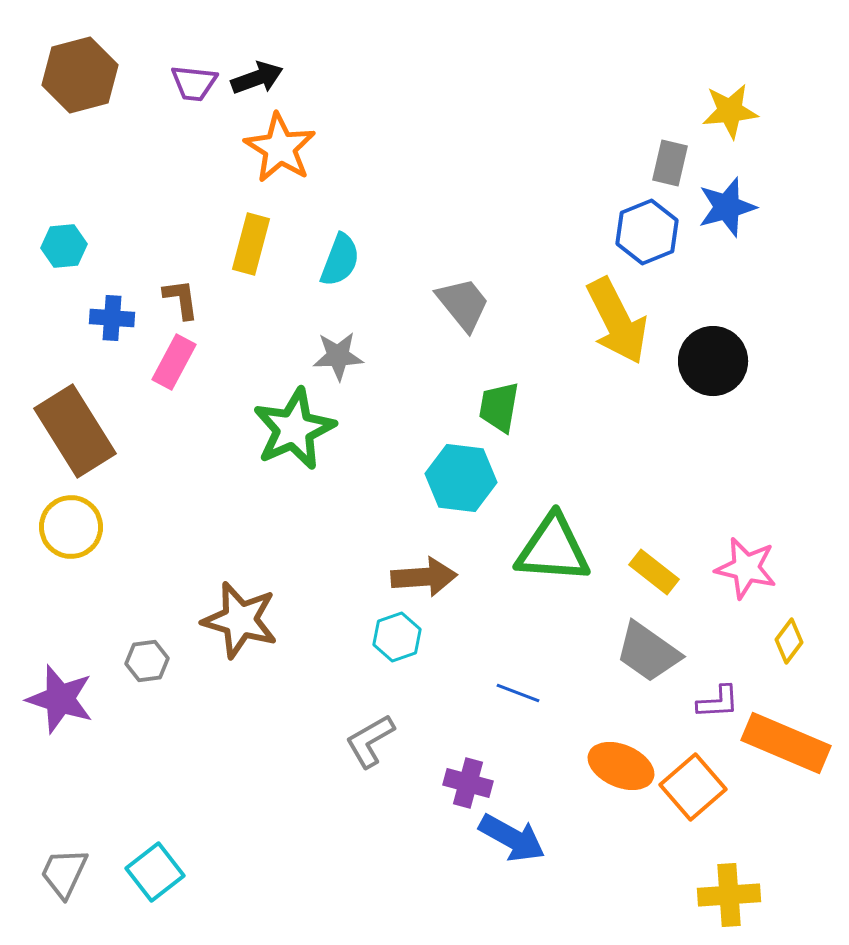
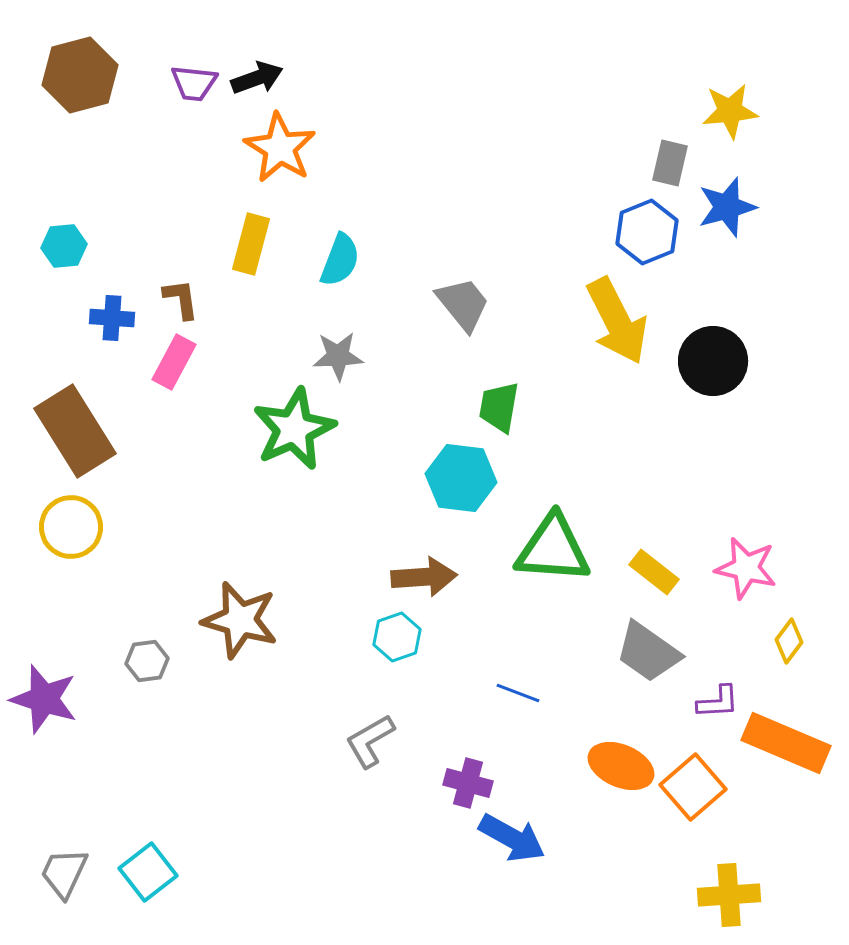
purple star at (60, 699): moved 16 px left
cyan square at (155, 872): moved 7 px left
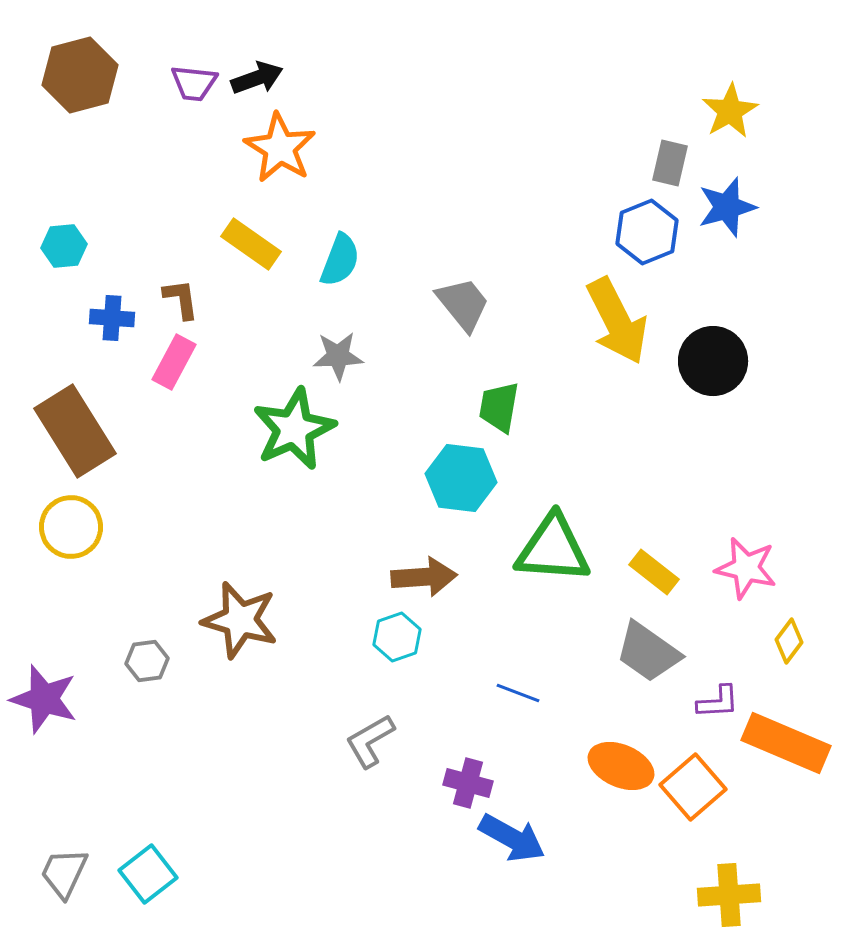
yellow star at (730, 111): rotated 24 degrees counterclockwise
yellow rectangle at (251, 244): rotated 70 degrees counterclockwise
cyan square at (148, 872): moved 2 px down
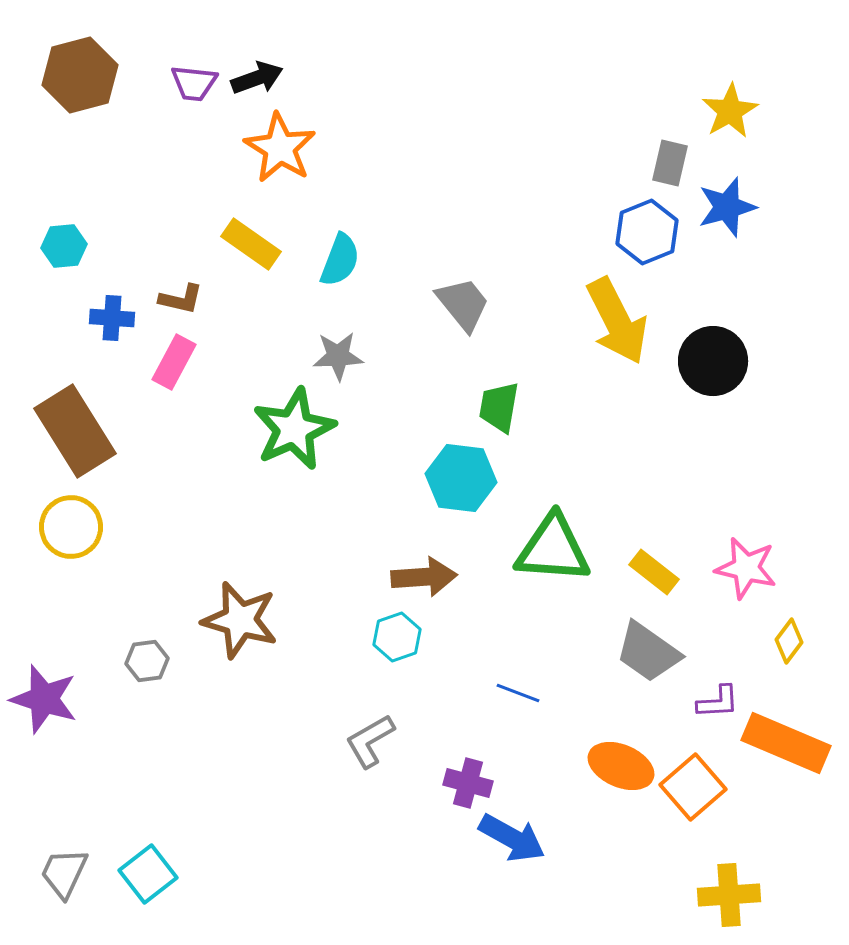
brown L-shape at (181, 299): rotated 111 degrees clockwise
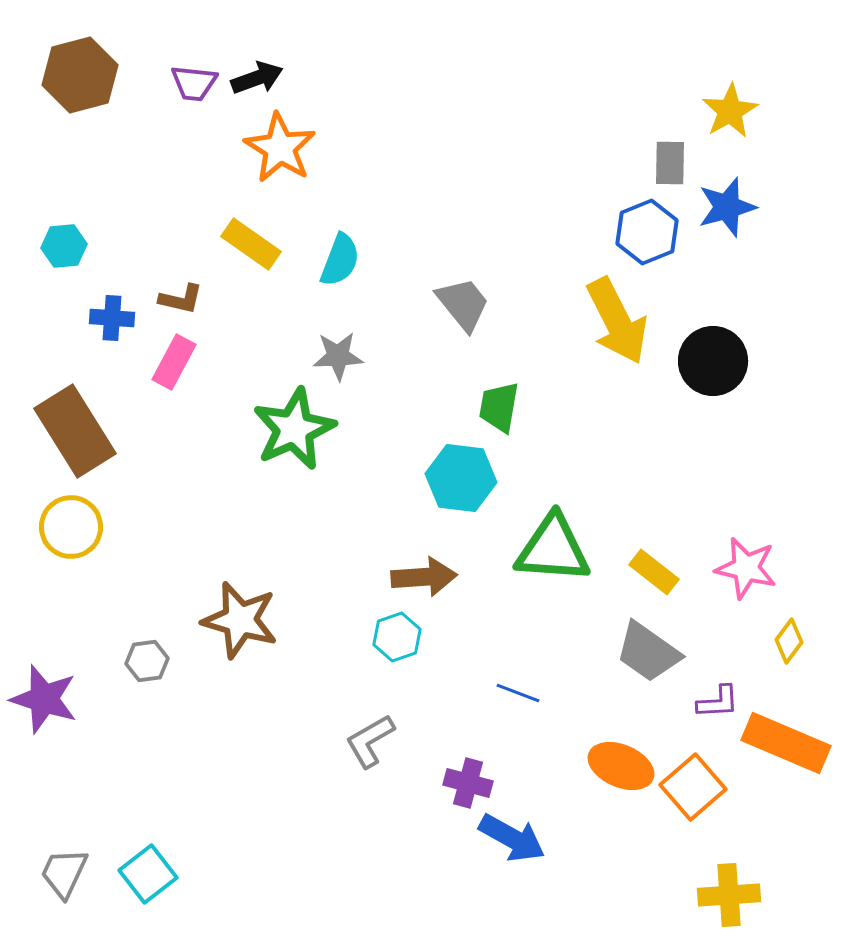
gray rectangle at (670, 163): rotated 12 degrees counterclockwise
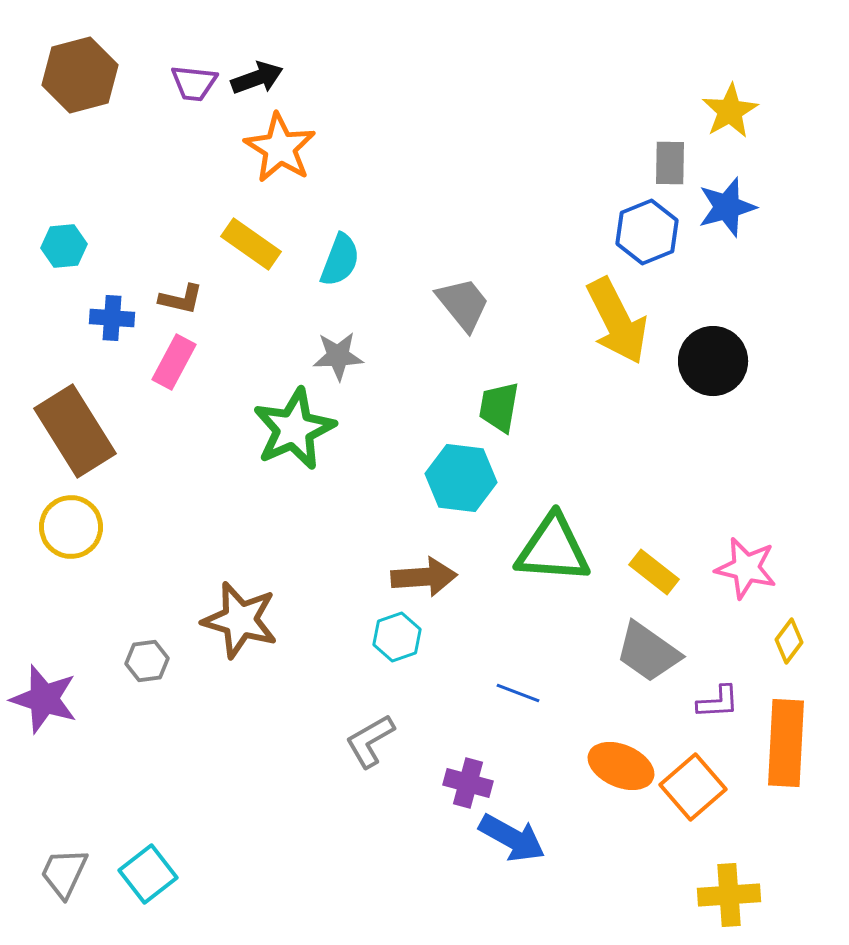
orange rectangle at (786, 743): rotated 70 degrees clockwise
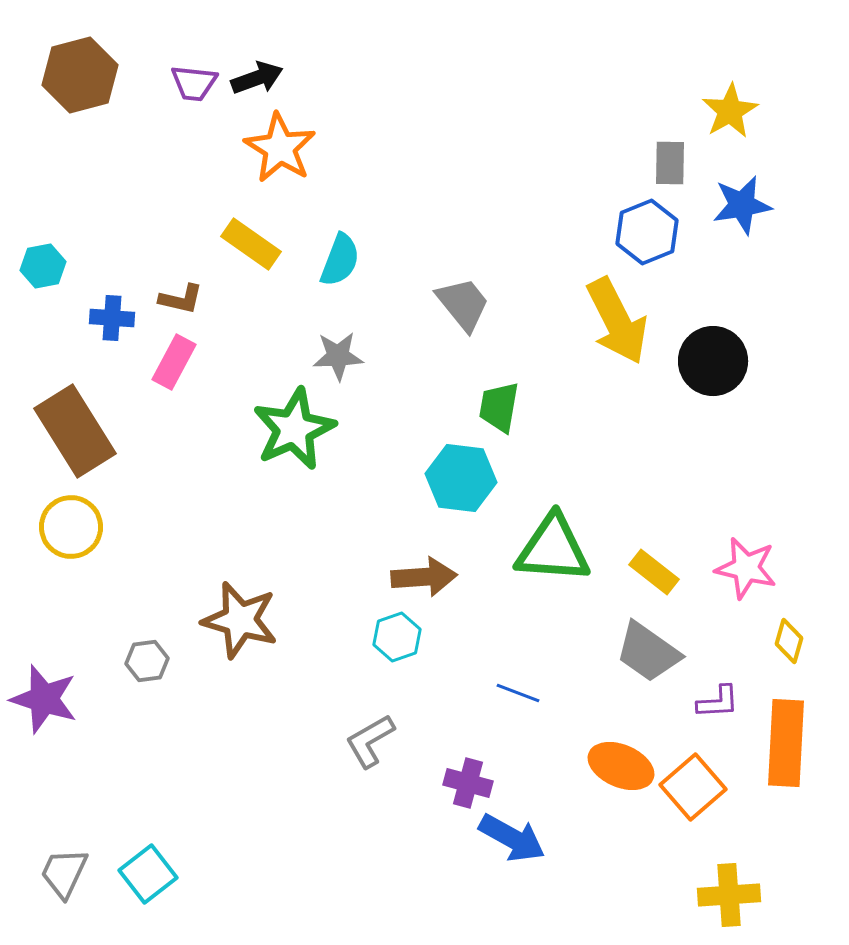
blue star at (727, 207): moved 15 px right, 2 px up; rotated 6 degrees clockwise
cyan hexagon at (64, 246): moved 21 px left, 20 px down; rotated 6 degrees counterclockwise
yellow diamond at (789, 641): rotated 21 degrees counterclockwise
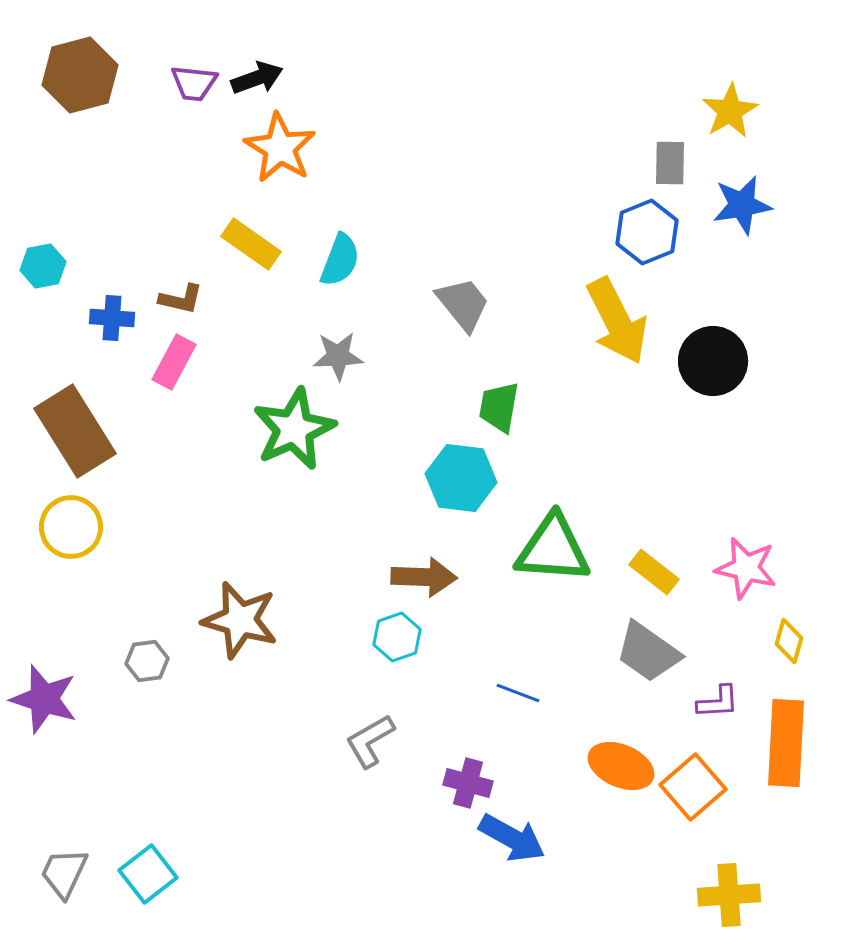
brown arrow at (424, 577): rotated 6 degrees clockwise
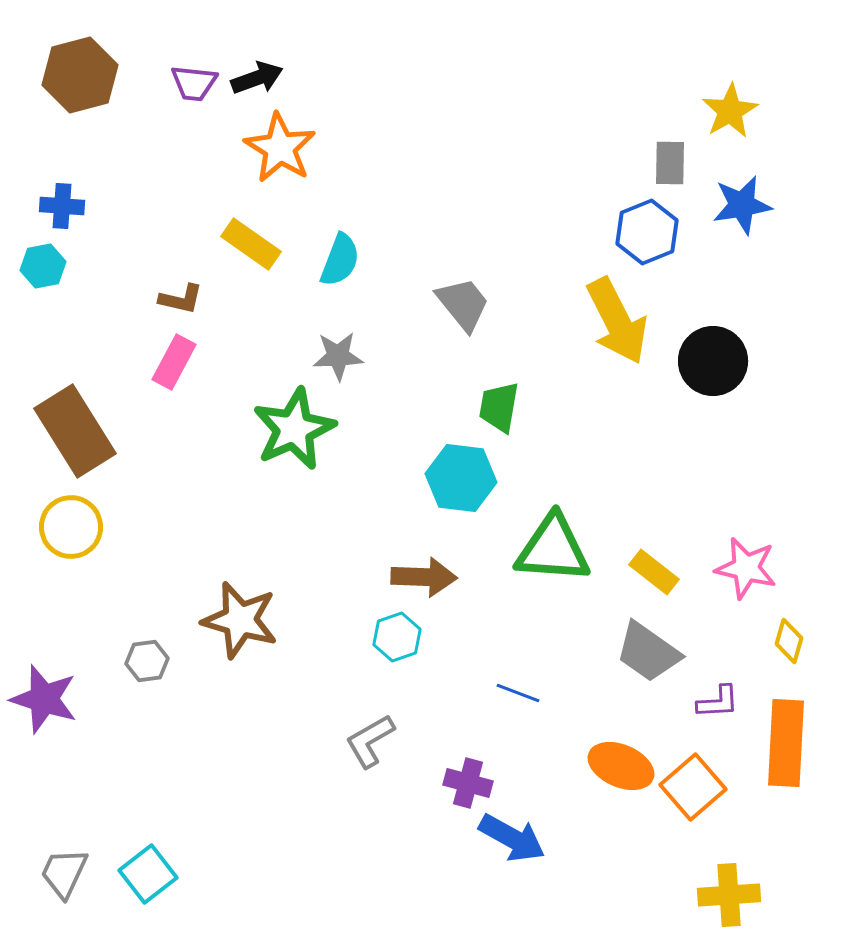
blue cross at (112, 318): moved 50 px left, 112 px up
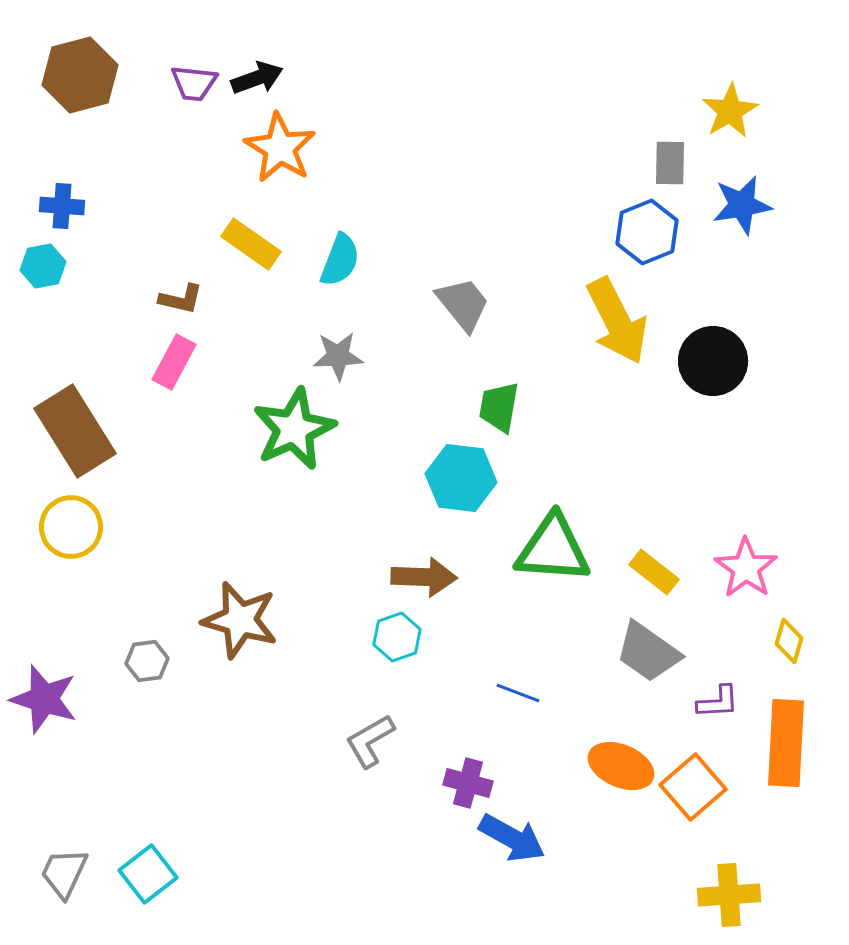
pink star at (746, 568): rotated 22 degrees clockwise
